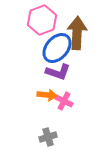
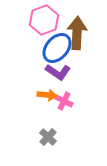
pink hexagon: moved 2 px right
purple L-shape: rotated 15 degrees clockwise
gray cross: rotated 30 degrees counterclockwise
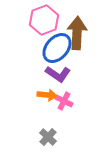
purple L-shape: moved 2 px down
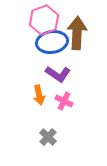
blue ellipse: moved 5 px left, 6 px up; rotated 40 degrees clockwise
orange arrow: moved 8 px left; rotated 72 degrees clockwise
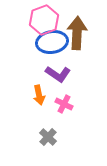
pink cross: moved 3 px down
